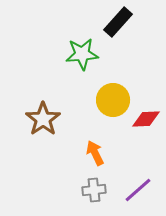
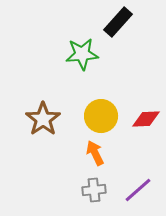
yellow circle: moved 12 px left, 16 px down
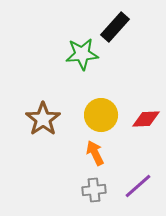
black rectangle: moved 3 px left, 5 px down
yellow circle: moved 1 px up
purple line: moved 4 px up
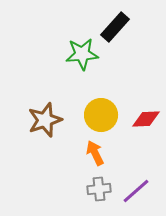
brown star: moved 2 px right, 1 px down; rotated 16 degrees clockwise
purple line: moved 2 px left, 5 px down
gray cross: moved 5 px right, 1 px up
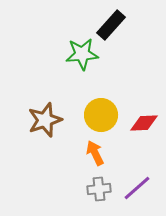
black rectangle: moved 4 px left, 2 px up
red diamond: moved 2 px left, 4 px down
purple line: moved 1 px right, 3 px up
